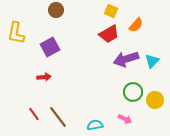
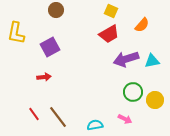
orange semicircle: moved 6 px right
cyan triangle: rotated 35 degrees clockwise
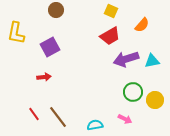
red trapezoid: moved 1 px right, 2 px down
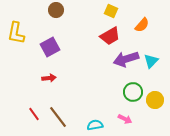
cyan triangle: moved 1 px left; rotated 35 degrees counterclockwise
red arrow: moved 5 px right, 1 px down
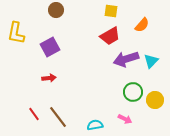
yellow square: rotated 16 degrees counterclockwise
